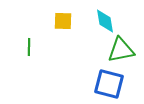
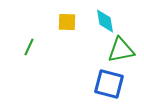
yellow square: moved 4 px right, 1 px down
green line: rotated 24 degrees clockwise
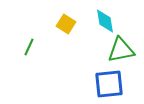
yellow square: moved 1 px left, 2 px down; rotated 30 degrees clockwise
blue square: rotated 20 degrees counterclockwise
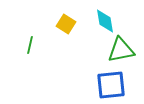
green line: moved 1 px right, 2 px up; rotated 12 degrees counterclockwise
blue square: moved 2 px right, 1 px down
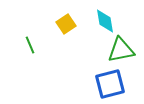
yellow square: rotated 24 degrees clockwise
green line: rotated 36 degrees counterclockwise
blue square: moved 1 px left, 1 px up; rotated 8 degrees counterclockwise
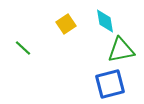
green line: moved 7 px left, 3 px down; rotated 24 degrees counterclockwise
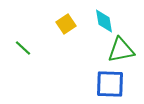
cyan diamond: moved 1 px left
blue square: rotated 16 degrees clockwise
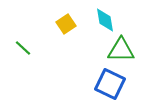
cyan diamond: moved 1 px right, 1 px up
green triangle: rotated 12 degrees clockwise
blue square: rotated 24 degrees clockwise
